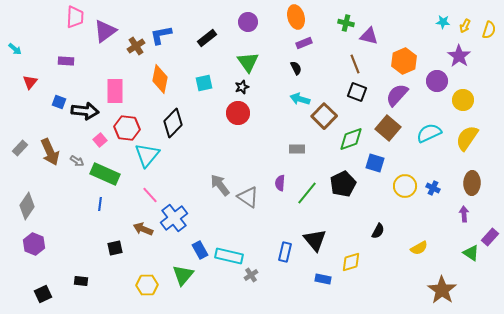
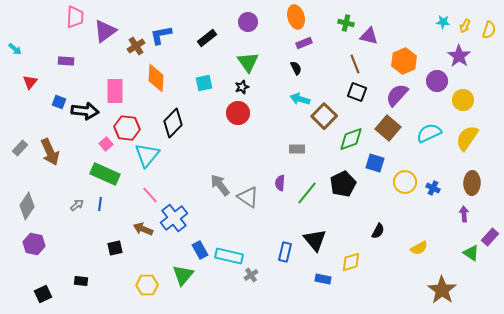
orange diamond at (160, 79): moved 4 px left, 1 px up; rotated 8 degrees counterclockwise
pink square at (100, 140): moved 6 px right, 4 px down
gray arrow at (77, 161): moved 44 px down; rotated 72 degrees counterclockwise
yellow circle at (405, 186): moved 4 px up
purple hexagon at (34, 244): rotated 10 degrees counterclockwise
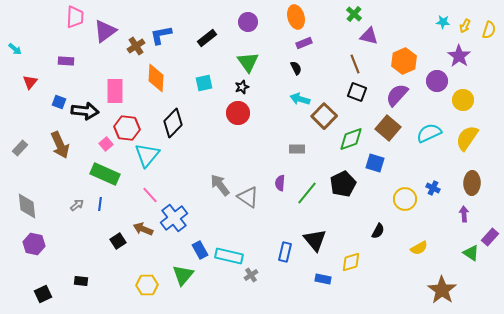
green cross at (346, 23): moved 8 px right, 9 px up; rotated 28 degrees clockwise
brown arrow at (50, 152): moved 10 px right, 7 px up
yellow circle at (405, 182): moved 17 px down
gray diamond at (27, 206): rotated 40 degrees counterclockwise
black square at (115, 248): moved 3 px right, 7 px up; rotated 21 degrees counterclockwise
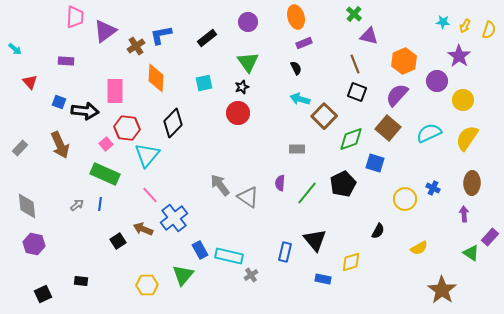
red triangle at (30, 82): rotated 21 degrees counterclockwise
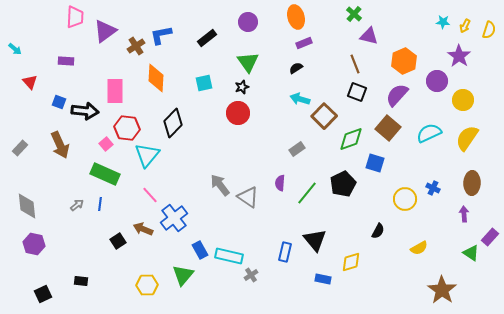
black semicircle at (296, 68): rotated 96 degrees counterclockwise
gray rectangle at (297, 149): rotated 35 degrees counterclockwise
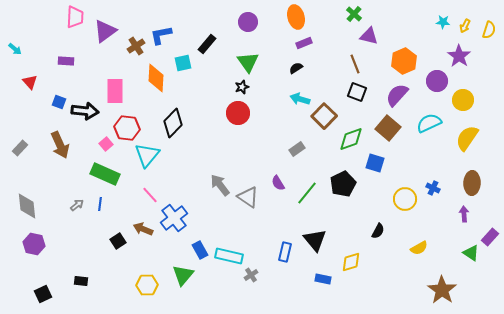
black rectangle at (207, 38): moved 6 px down; rotated 12 degrees counterclockwise
cyan square at (204, 83): moved 21 px left, 20 px up
cyan semicircle at (429, 133): moved 10 px up
purple semicircle at (280, 183): moved 2 px left; rotated 35 degrees counterclockwise
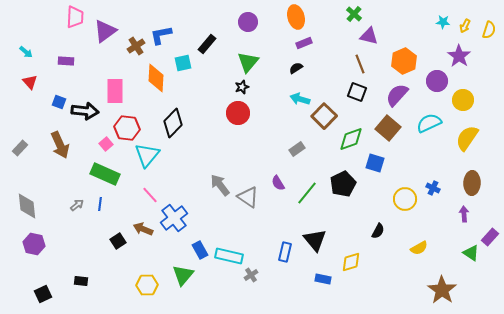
cyan arrow at (15, 49): moved 11 px right, 3 px down
green triangle at (248, 62): rotated 15 degrees clockwise
brown line at (355, 64): moved 5 px right
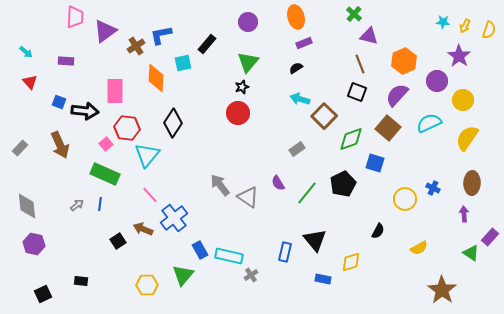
black diamond at (173, 123): rotated 12 degrees counterclockwise
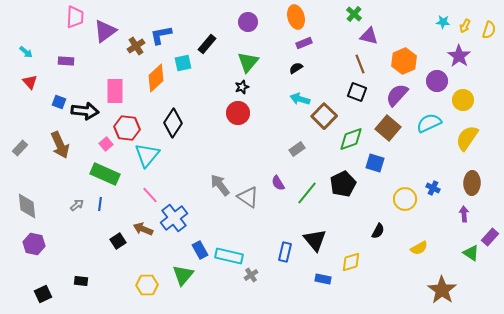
orange diamond at (156, 78): rotated 44 degrees clockwise
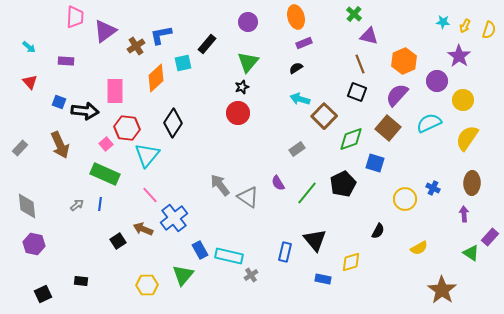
cyan arrow at (26, 52): moved 3 px right, 5 px up
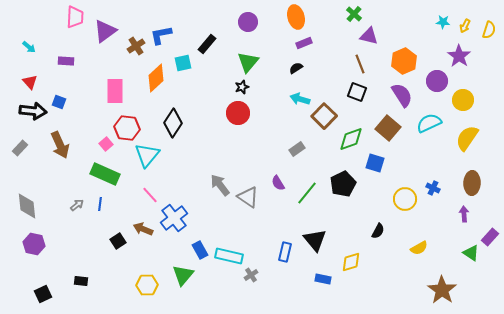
purple semicircle at (397, 95): moved 5 px right; rotated 105 degrees clockwise
black arrow at (85, 111): moved 52 px left
